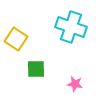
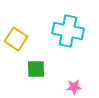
cyan cross: moved 3 px left, 4 px down; rotated 8 degrees counterclockwise
pink star: moved 1 px left, 3 px down; rotated 14 degrees counterclockwise
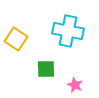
green square: moved 10 px right
pink star: moved 1 px right, 2 px up; rotated 28 degrees clockwise
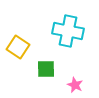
yellow square: moved 2 px right, 8 px down
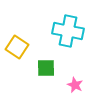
yellow square: moved 1 px left
green square: moved 1 px up
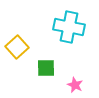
cyan cross: moved 1 px right, 4 px up
yellow square: rotated 15 degrees clockwise
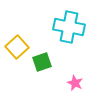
green square: moved 4 px left, 6 px up; rotated 18 degrees counterclockwise
pink star: moved 2 px up
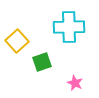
cyan cross: rotated 12 degrees counterclockwise
yellow square: moved 6 px up
